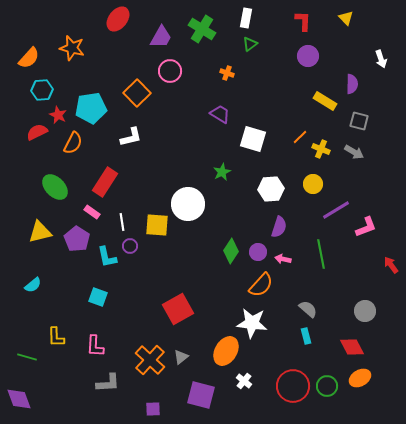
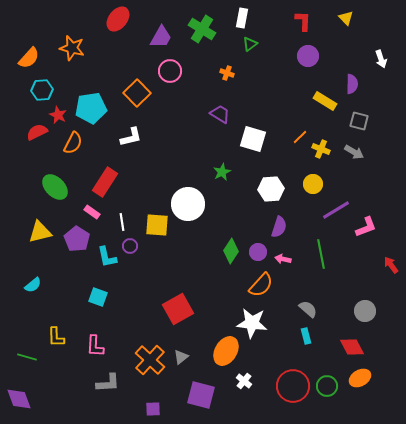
white rectangle at (246, 18): moved 4 px left
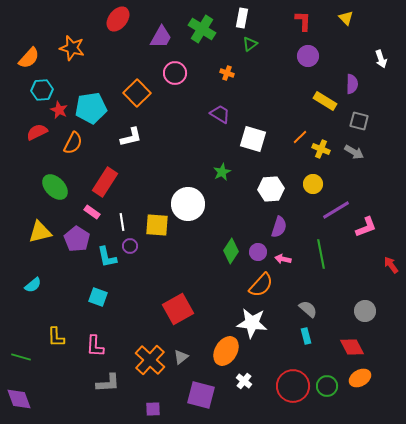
pink circle at (170, 71): moved 5 px right, 2 px down
red star at (58, 115): moved 1 px right, 5 px up
green line at (27, 357): moved 6 px left
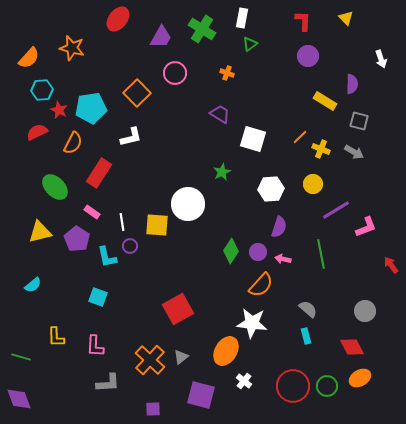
red rectangle at (105, 182): moved 6 px left, 9 px up
